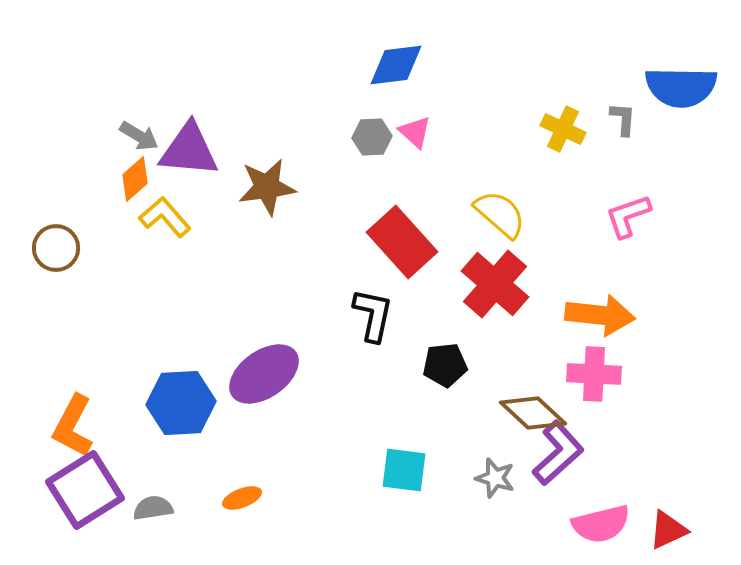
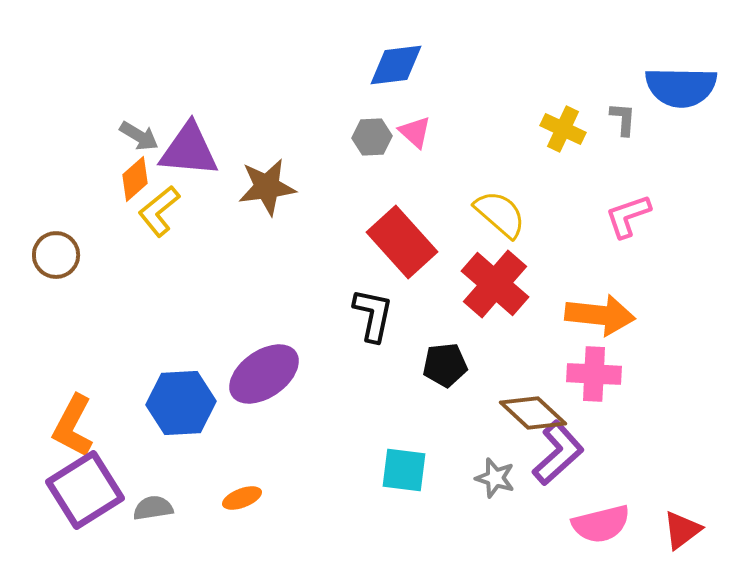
yellow L-shape: moved 6 px left, 6 px up; rotated 88 degrees counterclockwise
brown circle: moved 7 px down
red triangle: moved 14 px right; rotated 12 degrees counterclockwise
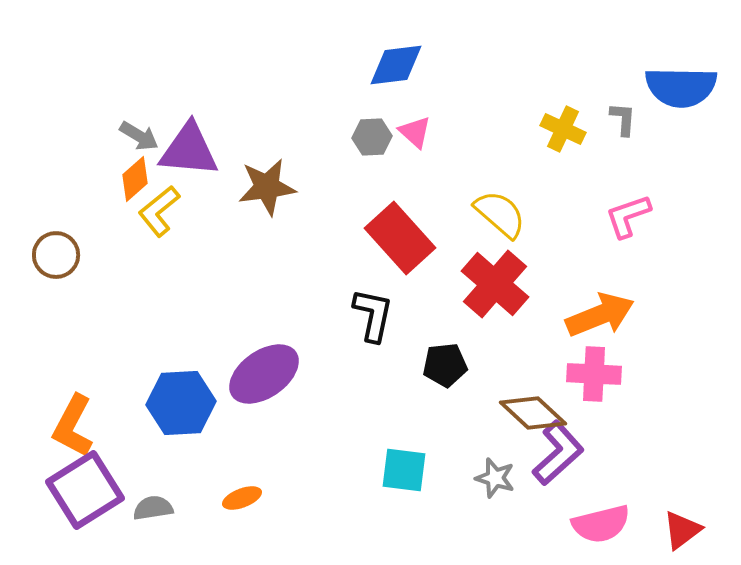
red rectangle: moved 2 px left, 4 px up
orange arrow: rotated 28 degrees counterclockwise
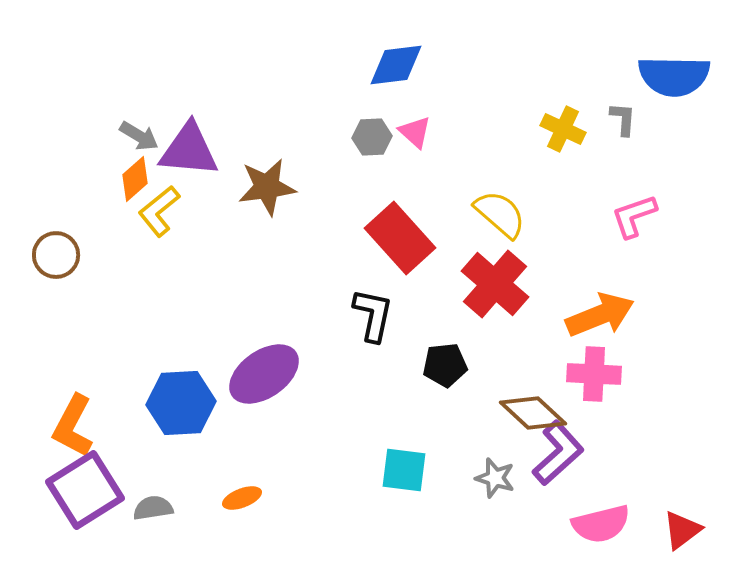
blue semicircle: moved 7 px left, 11 px up
pink L-shape: moved 6 px right
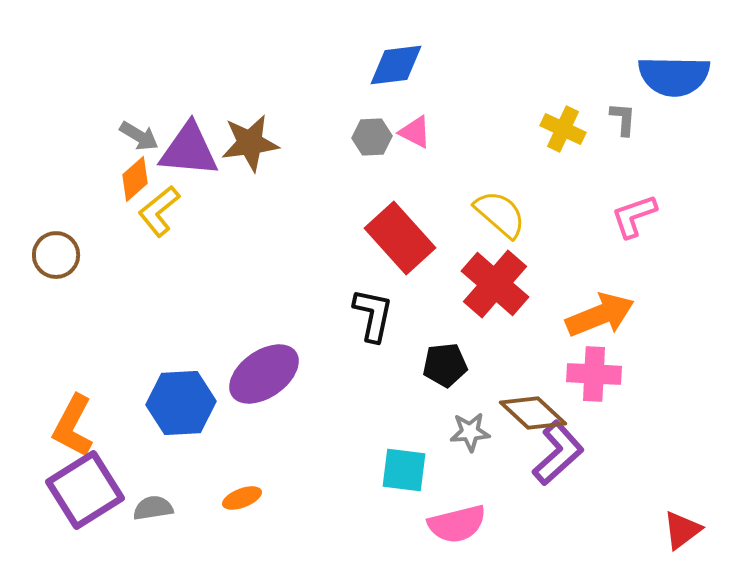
pink triangle: rotated 15 degrees counterclockwise
brown star: moved 17 px left, 44 px up
gray star: moved 25 px left, 46 px up; rotated 21 degrees counterclockwise
pink semicircle: moved 144 px left
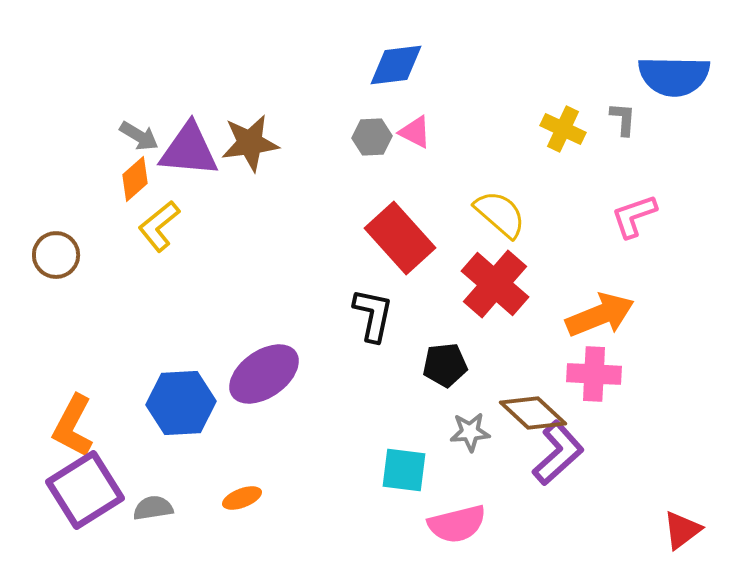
yellow L-shape: moved 15 px down
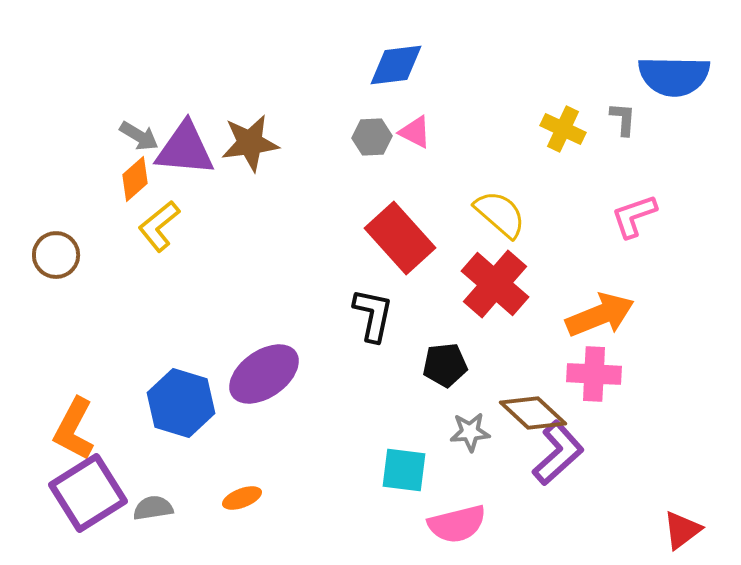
purple triangle: moved 4 px left, 1 px up
blue hexagon: rotated 20 degrees clockwise
orange L-shape: moved 1 px right, 3 px down
purple square: moved 3 px right, 3 px down
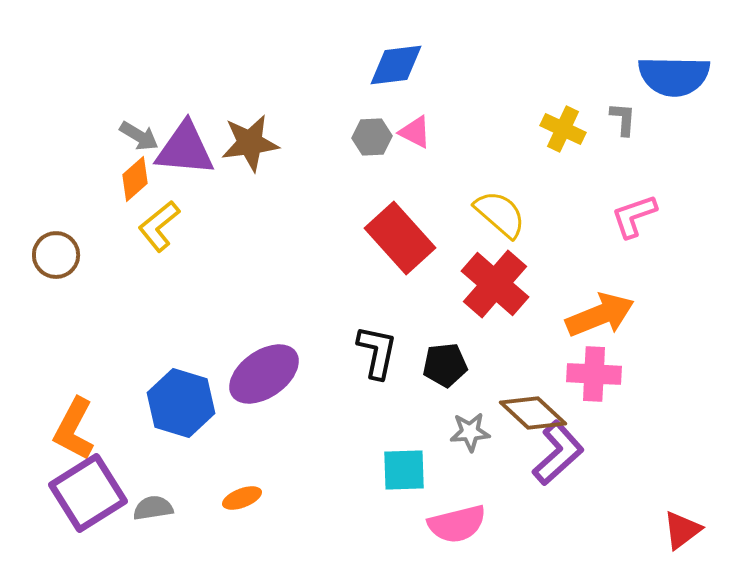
black L-shape: moved 4 px right, 37 px down
cyan square: rotated 9 degrees counterclockwise
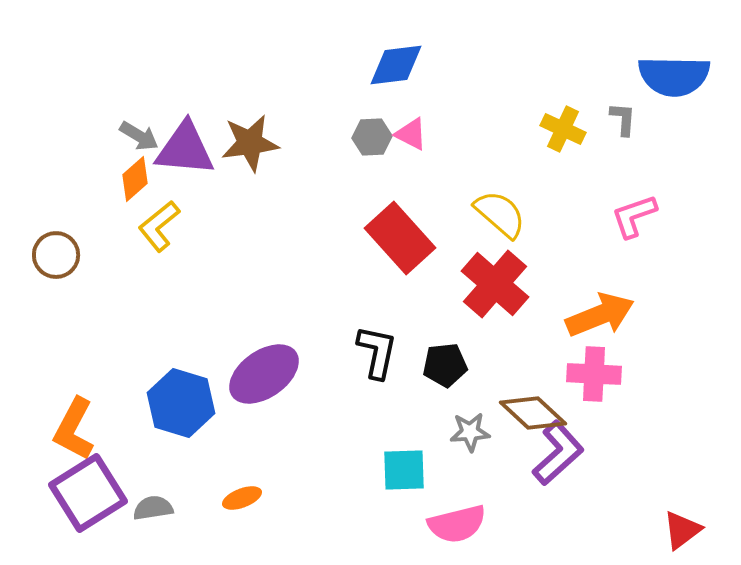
pink triangle: moved 4 px left, 2 px down
